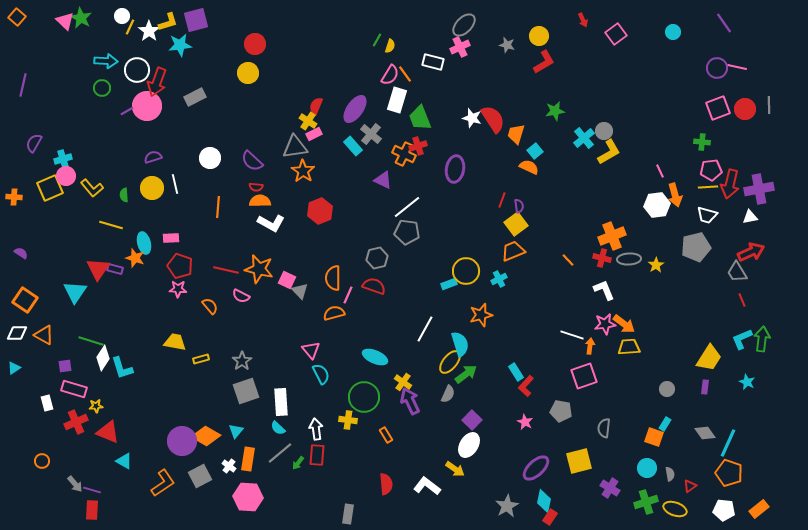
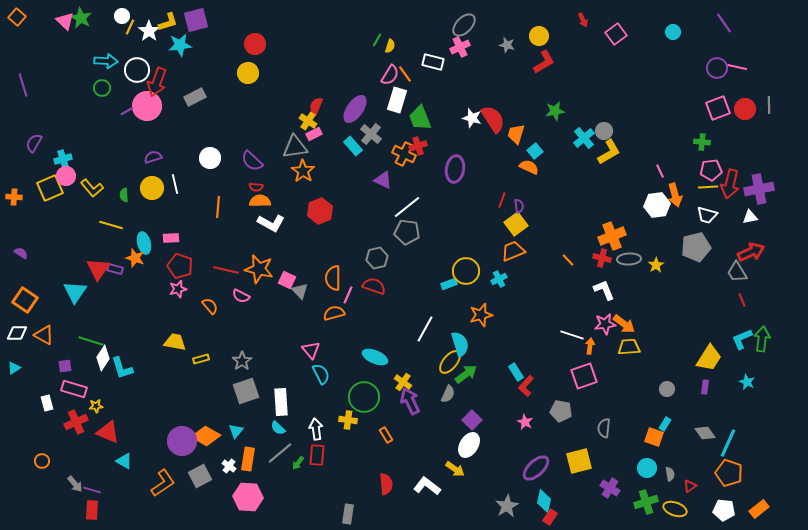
purple line at (23, 85): rotated 30 degrees counterclockwise
pink star at (178, 289): rotated 18 degrees counterclockwise
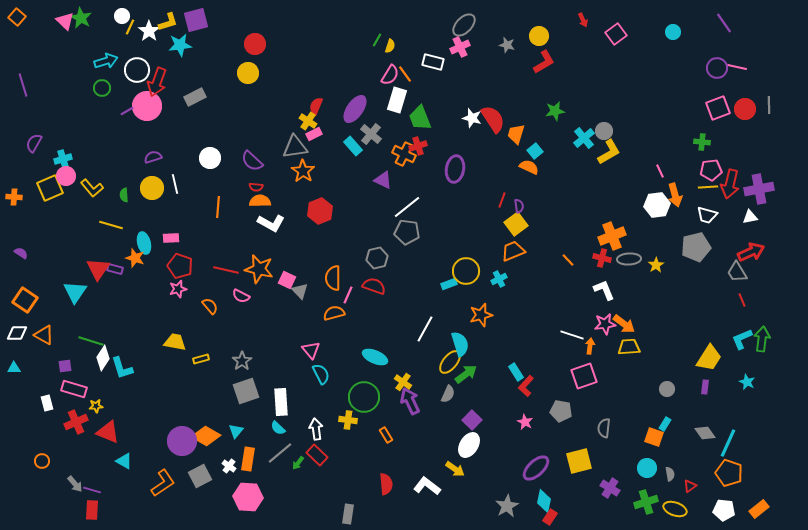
cyan arrow at (106, 61): rotated 20 degrees counterclockwise
cyan triangle at (14, 368): rotated 32 degrees clockwise
red rectangle at (317, 455): rotated 50 degrees counterclockwise
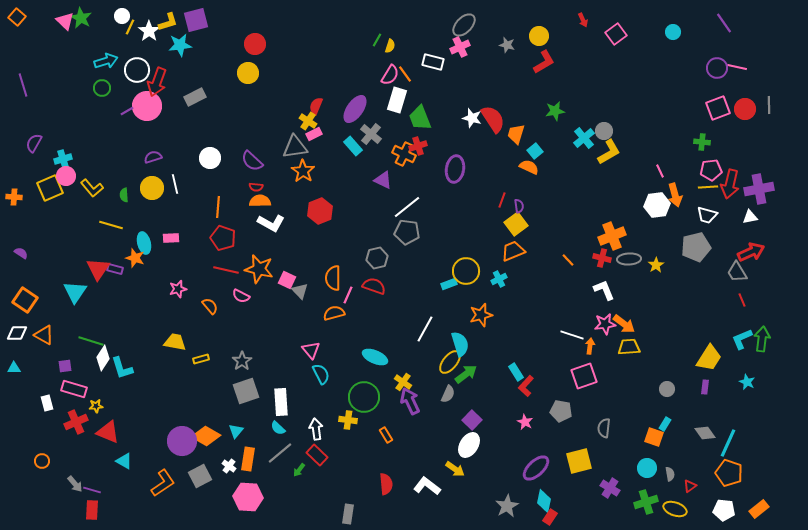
red pentagon at (180, 266): moved 43 px right, 28 px up
green arrow at (298, 463): moved 1 px right, 7 px down
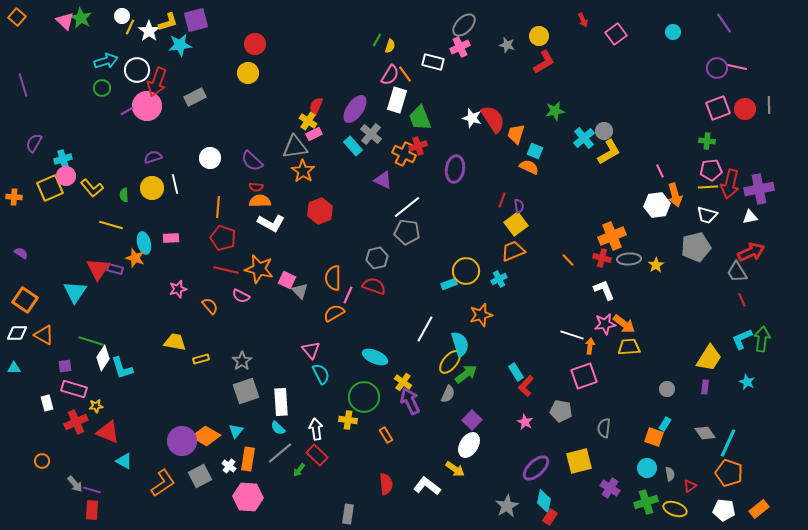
green cross at (702, 142): moved 5 px right, 1 px up
cyan square at (535, 151): rotated 28 degrees counterclockwise
orange semicircle at (334, 313): rotated 15 degrees counterclockwise
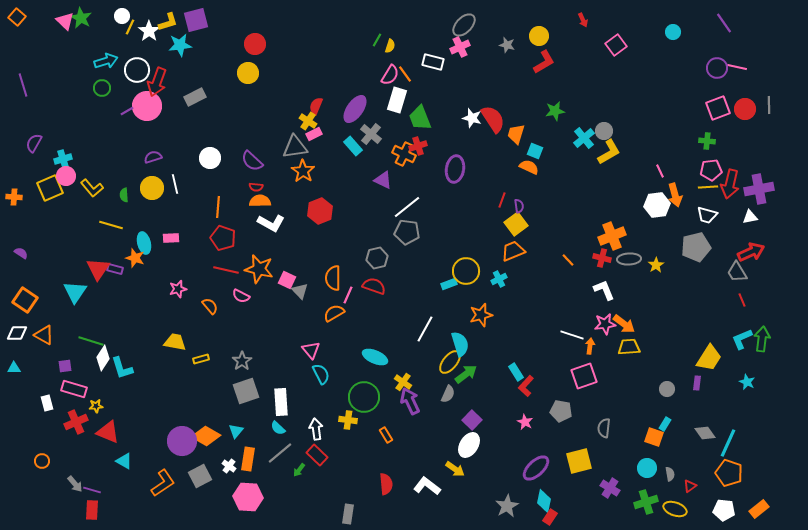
pink square at (616, 34): moved 11 px down
purple rectangle at (705, 387): moved 8 px left, 4 px up
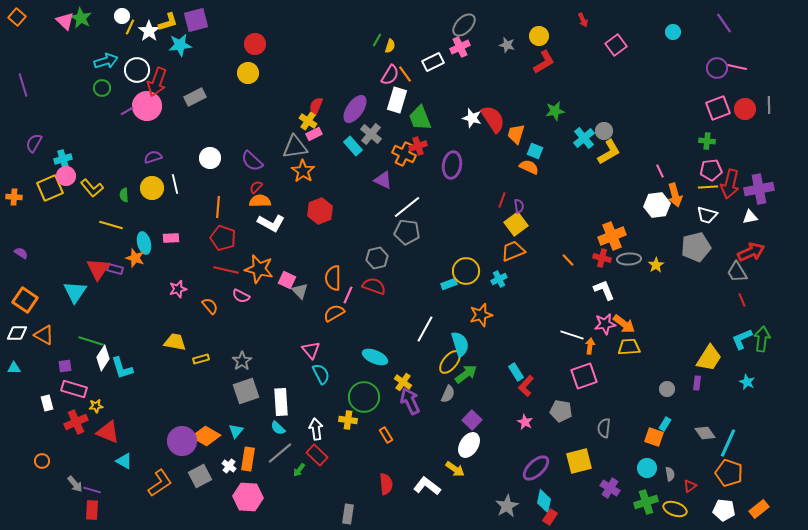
white rectangle at (433, 62): rotated 40 degrees counterclockwise
purple ellipse at (455, 169): moved 3 px left, 4 px up
red semicircle at (256, 187): rotated 128 degrees clockwise
orange L-shape at (163, 483): moved 3 px left
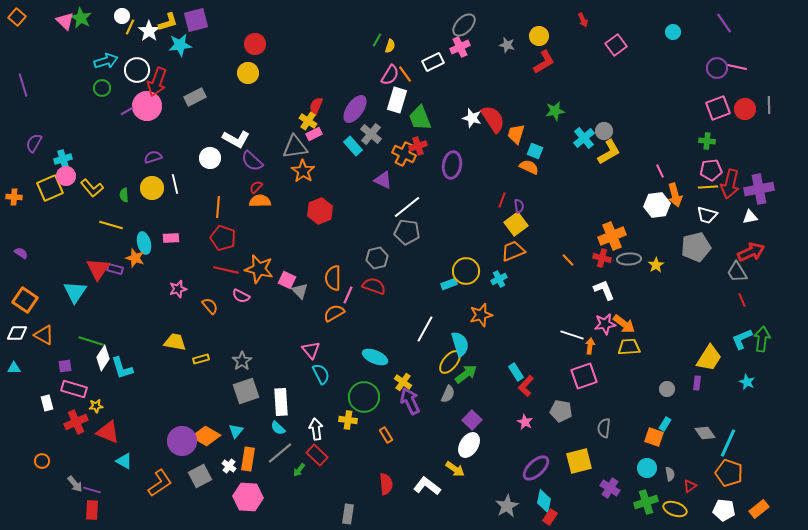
white L-shape at (271, 223): moved 35 px left, 84 px up
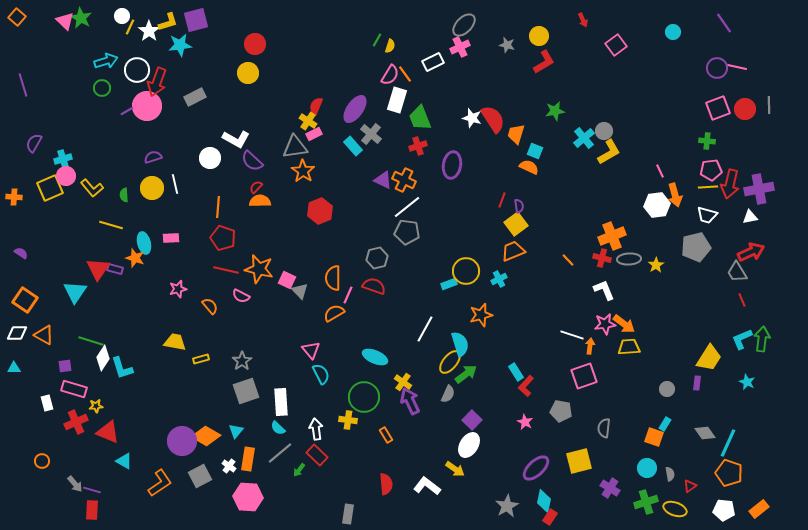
orange cross at (404, 154): moved 26 px down
